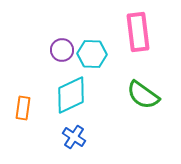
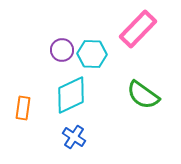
pink rectangle: moved 3 px up; rotated 51 degrees clockwise
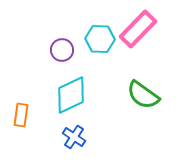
cyan hexagon: moved 8 px right, 15 px up
orange rectangle: moved 2 px left, 7 px down
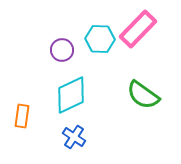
orange rectangle: moved 1 px right, 1 px down
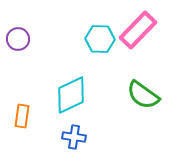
pink rectangle: moved 1 px down
purple circle: moved 44 px left, 11 px up
blue cross: rotated 25 degrees counterclockwise
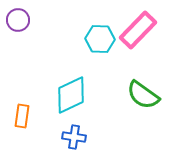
purple circle: moved 19 px up
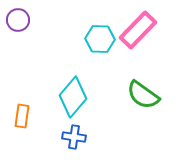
cyan diamond: moved 2 px right, 2 px down; rotated 24 degrees counterclockwise
